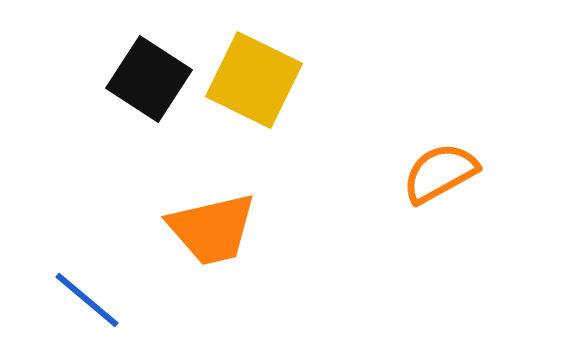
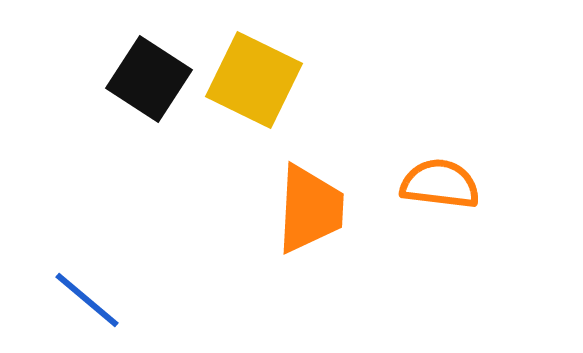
orange semicircle: moved 11 px down; rotated 36 degrees clockwise
orange trapezoid: moved 98 px right, 20 px up; rotated 74 degrees counterclockwise
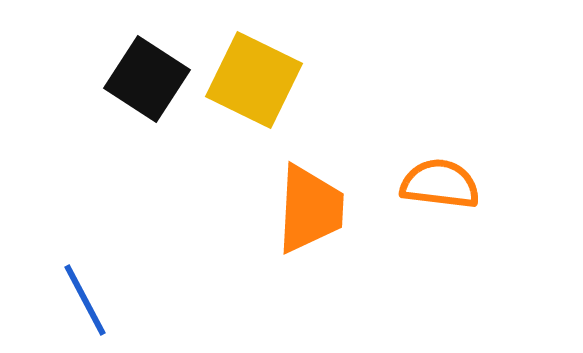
black square: moved 2 px left
blue line: moved 2 px left; rotated 22 degrees clockwise
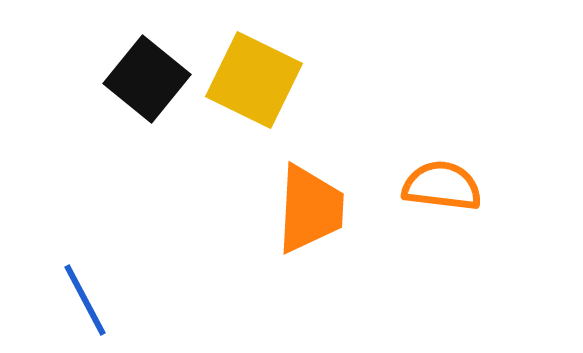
black square: rotated 6 degrees clockwise
orange semicircle: moved 2 px right, 2 px down
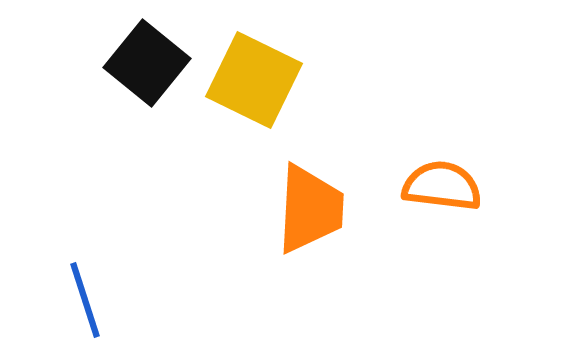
black square: moved 16 px up
blue line: rotated 10 degrees clockwise
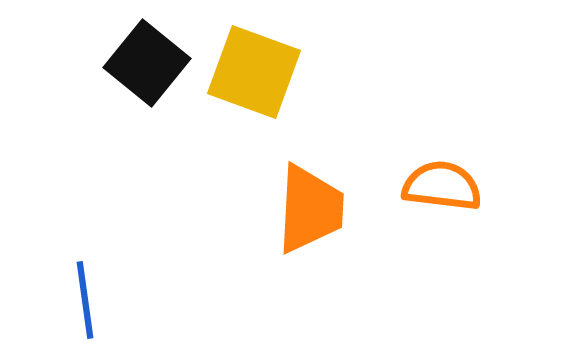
yellow square: moved 8 px up; rotated 6 degrees counterclockwise
blue line: rotated 10 degrees clockwise
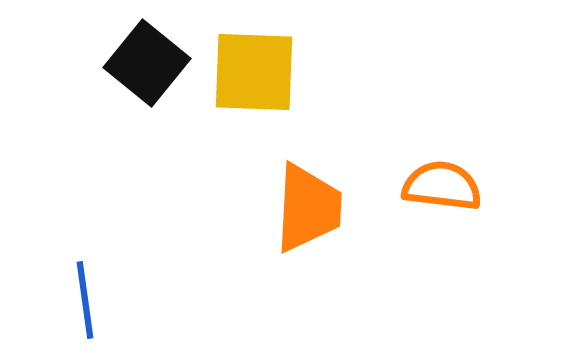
yellow square: rotated 18 degrees counterclockwise
orange trapezoid: moved 2 px left, 1 px up
